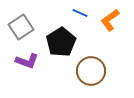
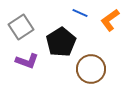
brown circle: moved 2 px up
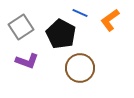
black pentagon: moved 8 px up; rotated 12 degrees counterclockwise
brown circle: moved 11 px left, 1 px up
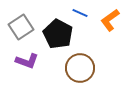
black pentagon: moved 3 px left
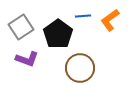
blue line: moved 3 px right, 3 px down; rotated 28 degrees counterclockwise
black pentagon: rotated 8 degrees clockwise
purple L-shape: moved 2 px up
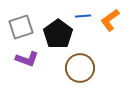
gray square: rotated 15 degrees clockwise
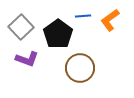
gray square: rotated 25 degrees counterclockwise
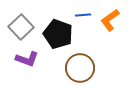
blue line: moved 1 px up
black pentagon: rotated 16 degrees counterclockwise
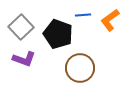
purple L-shape: moved 3 px left
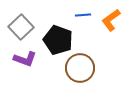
orange L-shape: moved 1 px right
black pentagon: moved 6 px down
purple L-shape: moved 1 px right
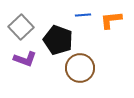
orange L-shape: rotated 30 degrees clockwise
